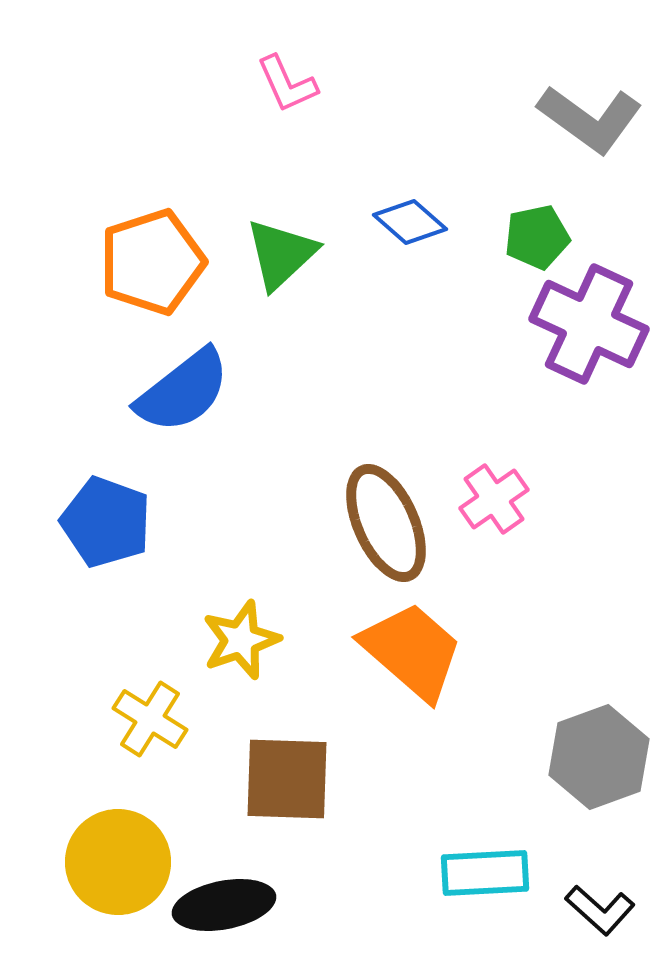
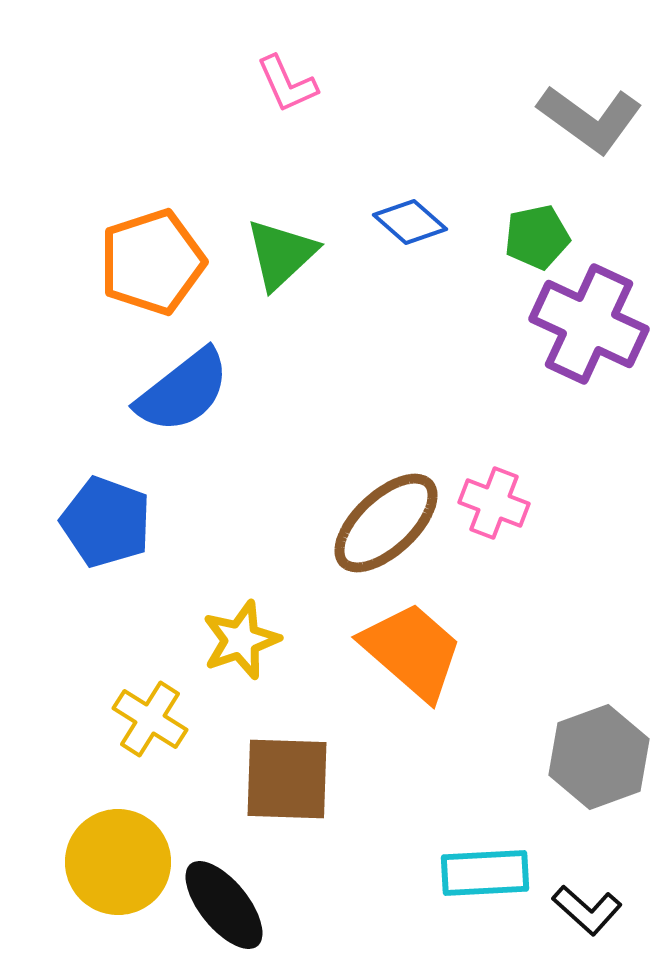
pink cross: moved 4 px down; rotated 34 degrees counterclockwise
brown ellipse: rotated 71 degrees clockwise
black ellipse: rotated 62 degrees clockwise
black L-shape: moved 13 px left
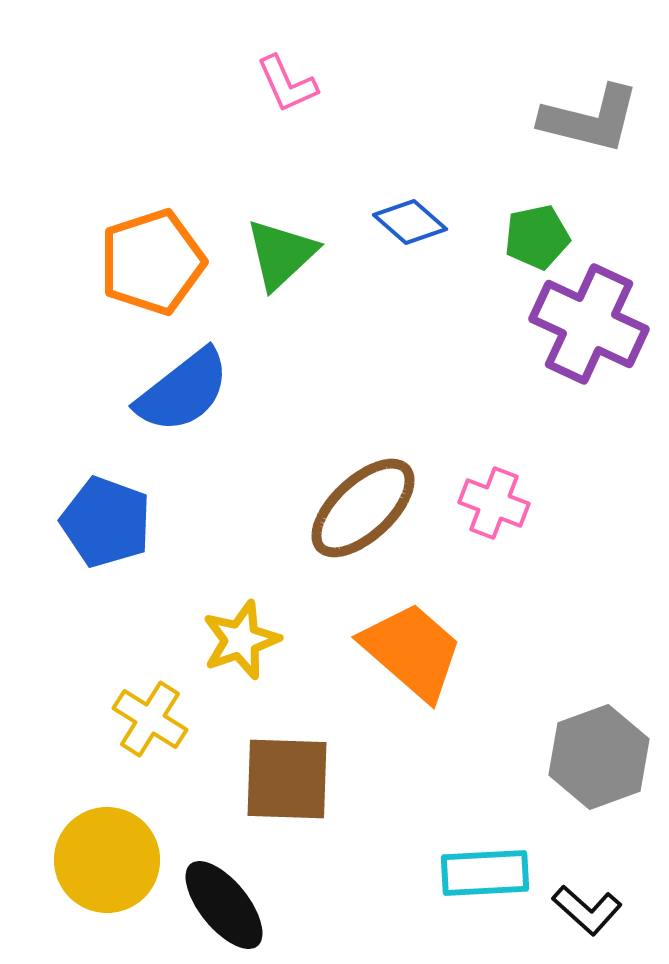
gray L-shape: rotated 22 degrees counterclockwise
brown ellipse: moved 23 px left, 15 px up
yellow circle: moved 11 px left, 2 px up
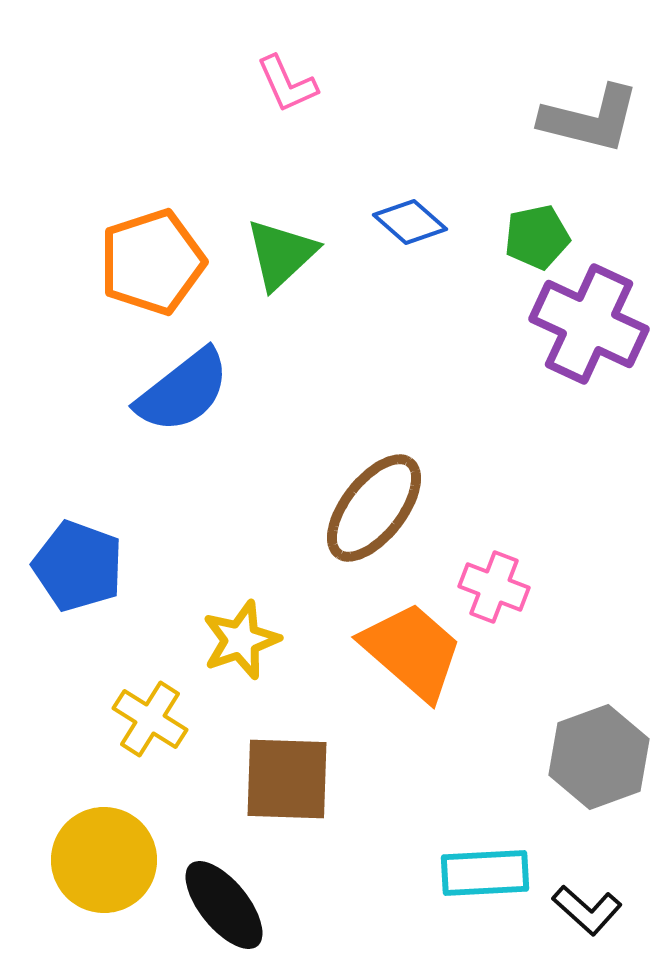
pink cross: moved 84 px down
brown ellipse: moved 11 px right; rotated 9 degrees counterclockwise
blue pentagon: moved 28 px left, 44 px down
yellow circle: moved 3 px left
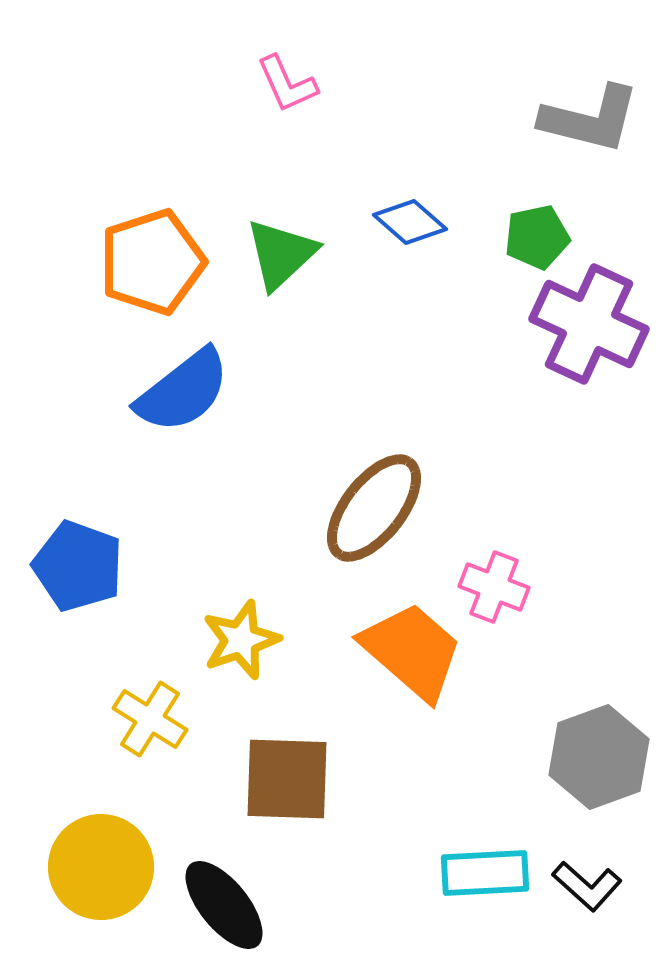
yellow circle: moved 3 px left, 7 px down
black L-shape: moved 24 px up
